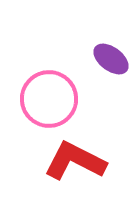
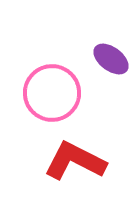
pink circle: moved 3 px right, 6 px up
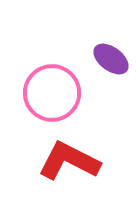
red L-shape: moved 6 px left
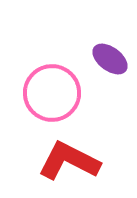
purple ellipse: moved 1 px left
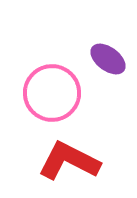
purple ellipse: moved 2 px left
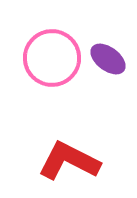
pink circle: moved 35 px up
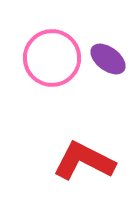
red L-shape: moved 15 px right
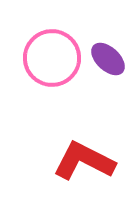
purple ellipse: rotated 6 degrees clockwise
